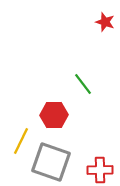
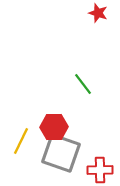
red star: moved 7 px left, 9 px up
red hexagon: moved 12 px down
gray square: moved 10 px right, 9 px up
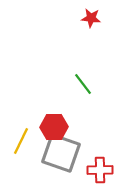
red star: moved 7 px left, 5 px down; rotated 12 degrees counterclockwise
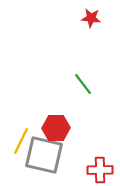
red hexagon: moved 2 px right, 1 px down
gray square: moved 17 px left, 2 px down; rotated 6 degrees counterclockwise
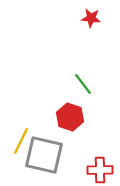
red hexagon: moved 14 px right, 11 px up; rotated 20 degrees clockwise
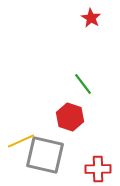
red star: rotated 24 degrees clockwise
yellow line: rotated 40 degrees clockwise
gray square: moved 1 px right
red cross: moved 2 px left, 1 px up
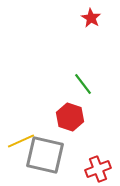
red cross: rotated 20 degrees counterclockwise
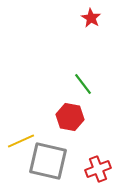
red hexagon: rotated 8 degrees counterclockwise
gray square: moved 3 px right, 6 px down
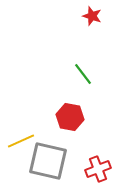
red star: moved 1 px right, 2 px up; rotated 12 degrees counterclockwise
green line: moved 10 px up
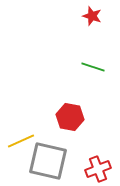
green line: moved 10 px right, 7 px up; rotated 35 degrees counterclockwise
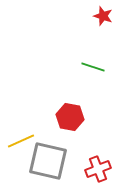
red star: moved 11 px right
